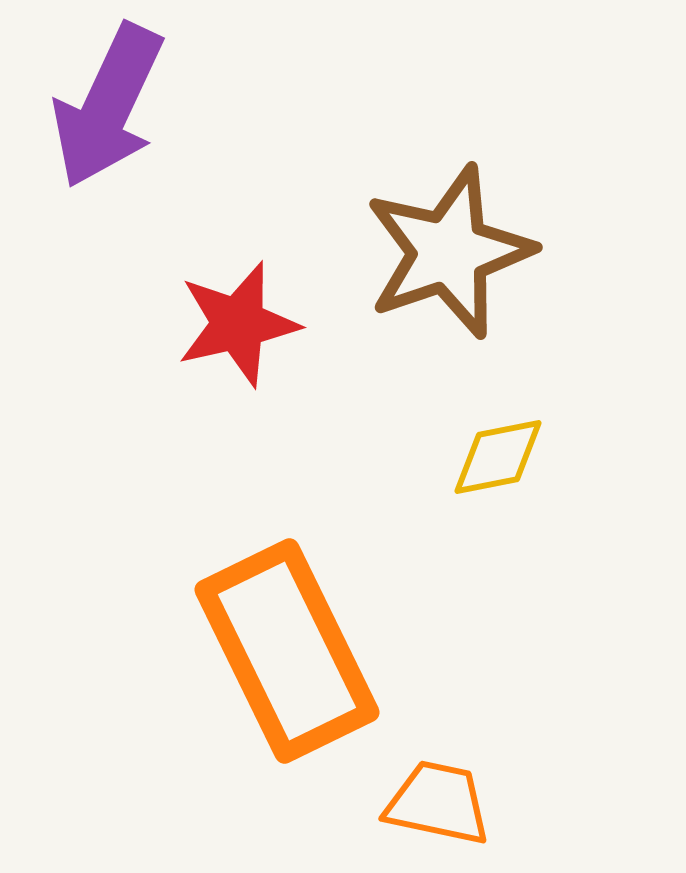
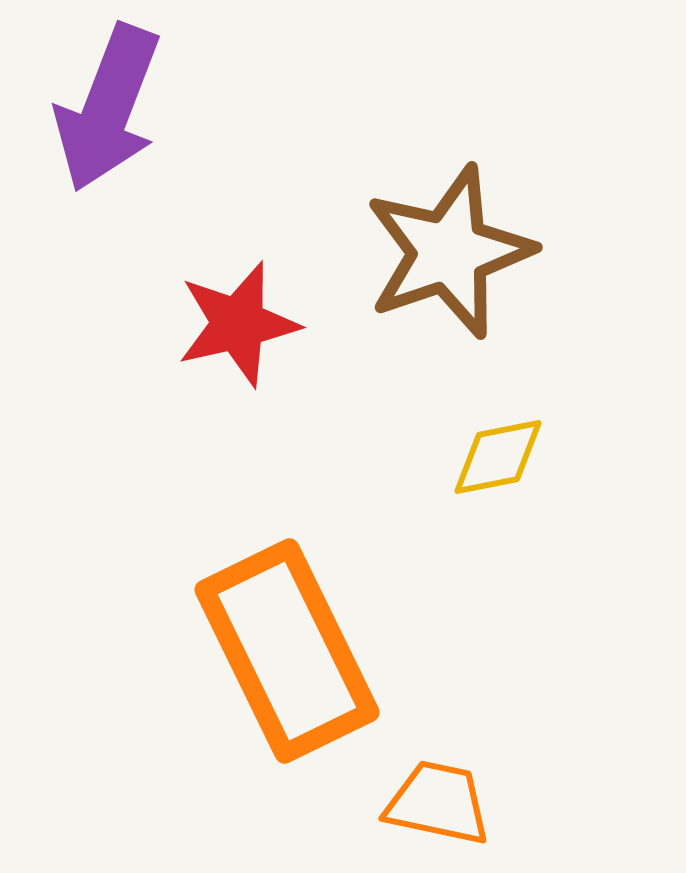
purple arrow: moved 2 px down; rotated 4 degrees counterclockwise
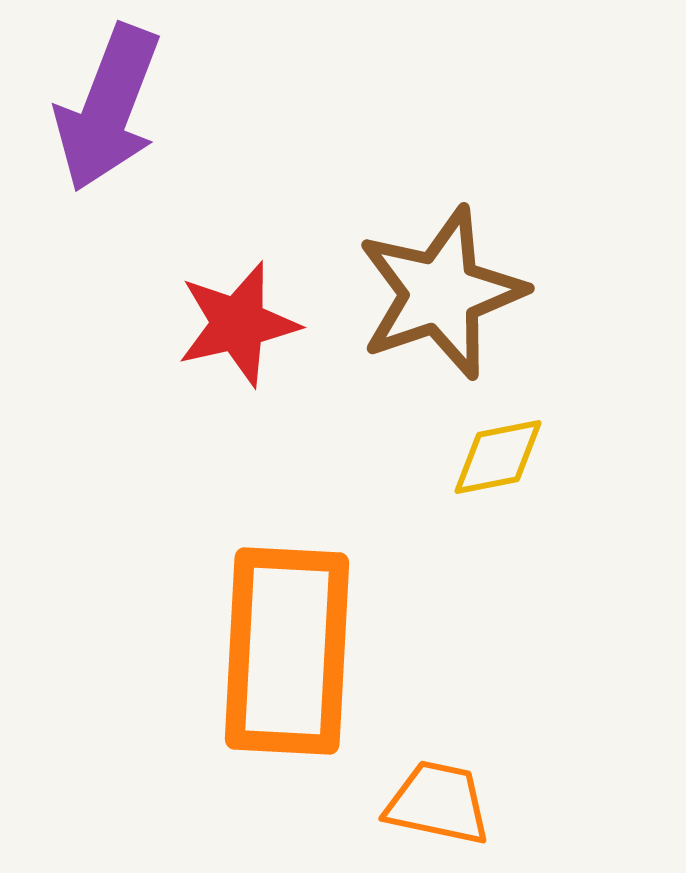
brown star: moved 8 px left, 41 px down
orange rectangle: rotated 29 degrees clockwise
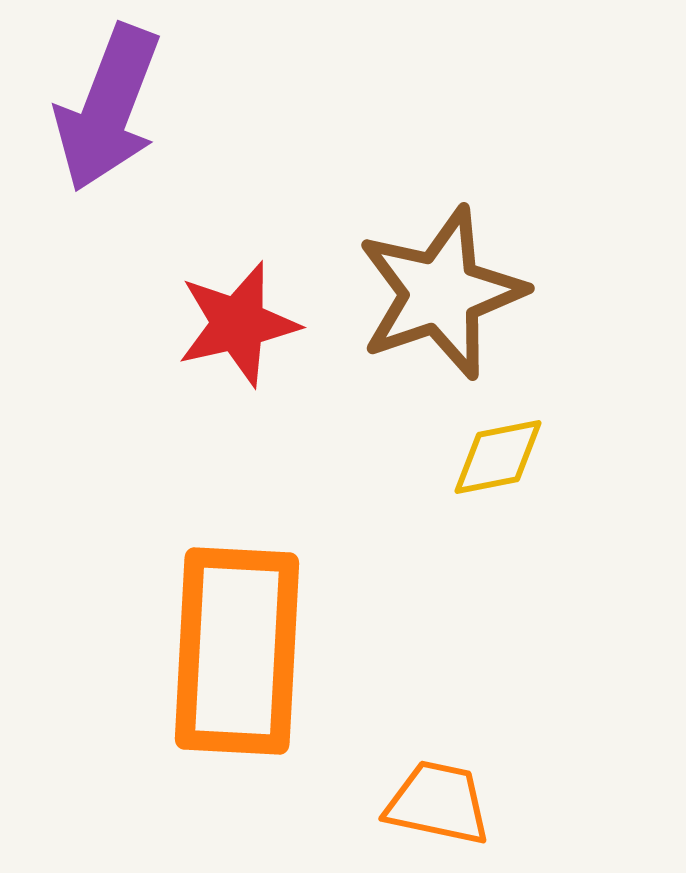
orange rectangle: moved 50 px left
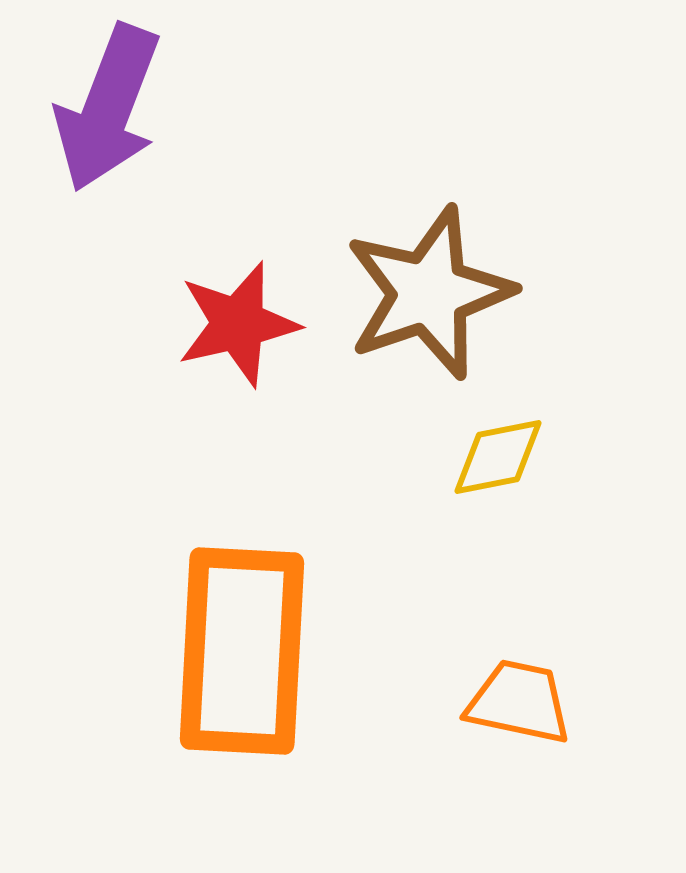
brown star: moved 12 px left
orange rectangle: moved 5 px right
orange trapezoid: moved 81 px right, 101 px up
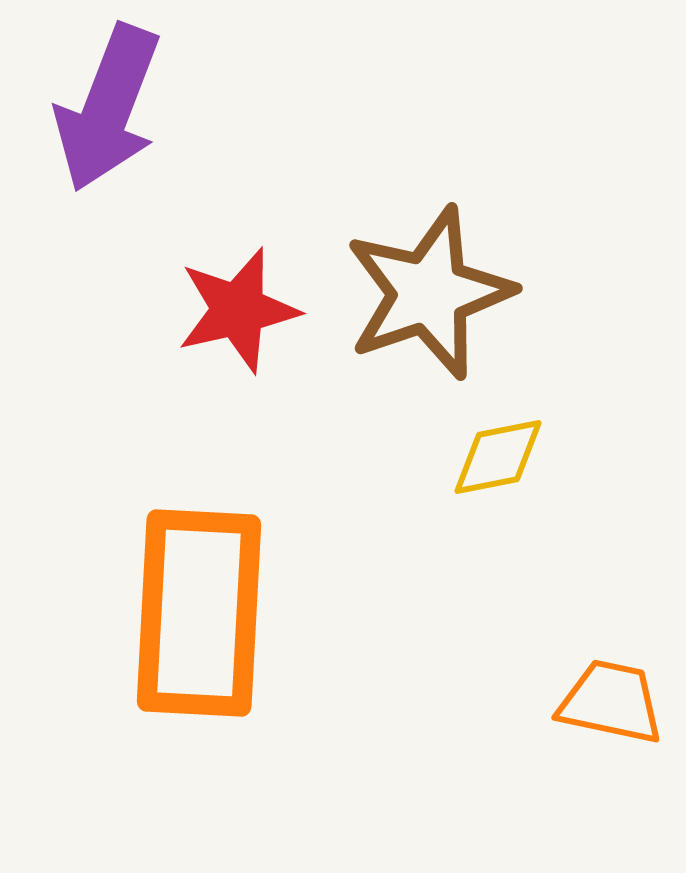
red star: moved 14 px up
orange rectangle: moved 43 px left, 38 px up
orange trapezoid: moved 92 px right
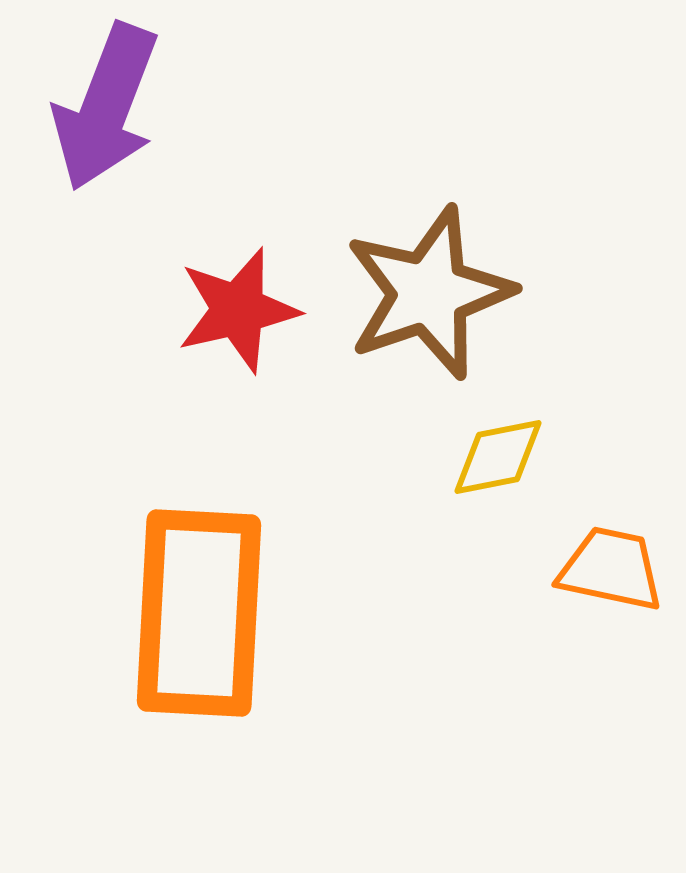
purple arrow: moved 2 px left, 1 px up
orange trapezoid: moved 133 px up
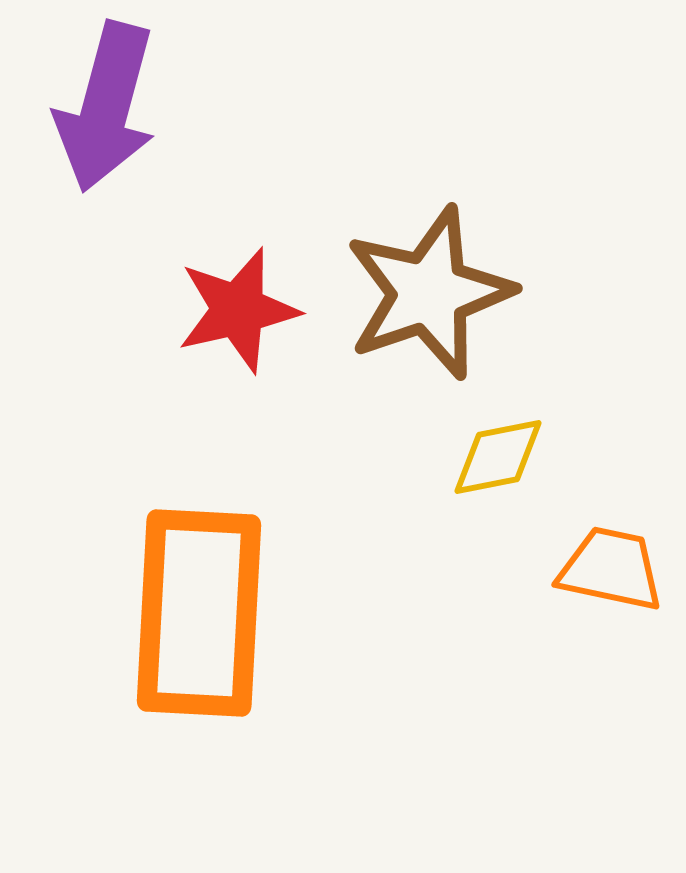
purple arrow: rotated 6 degrees counterclockwise
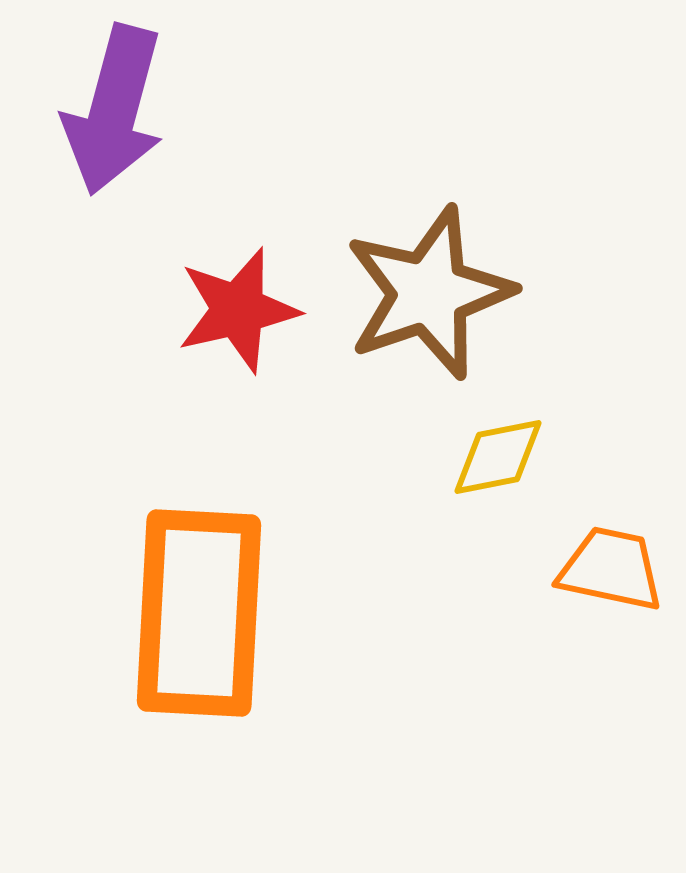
purple arrow: moved 8 px right, 3 px down
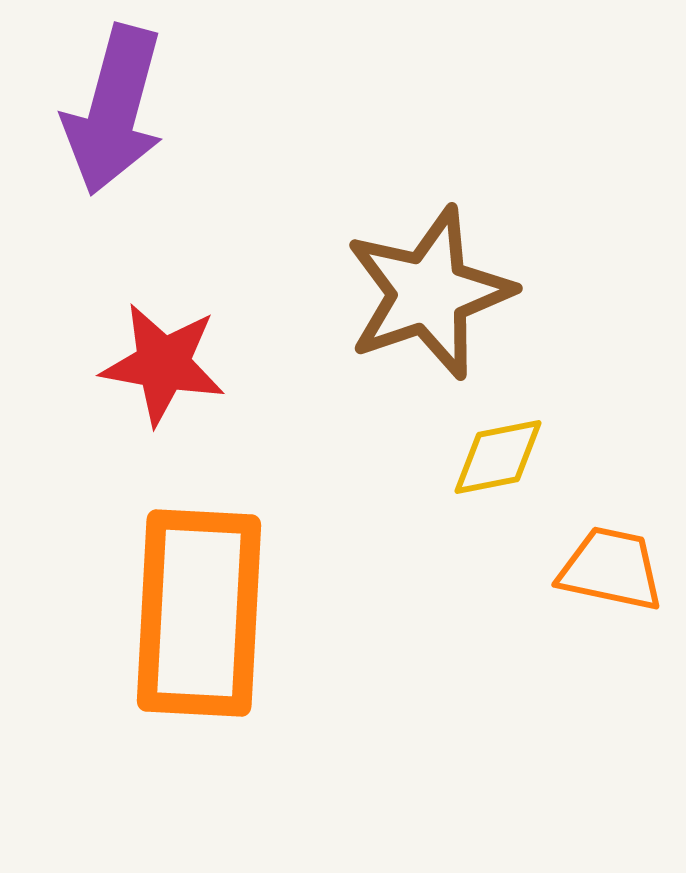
red star: moved 75 px left, 54 px down; rotated 23 degrees clockwise
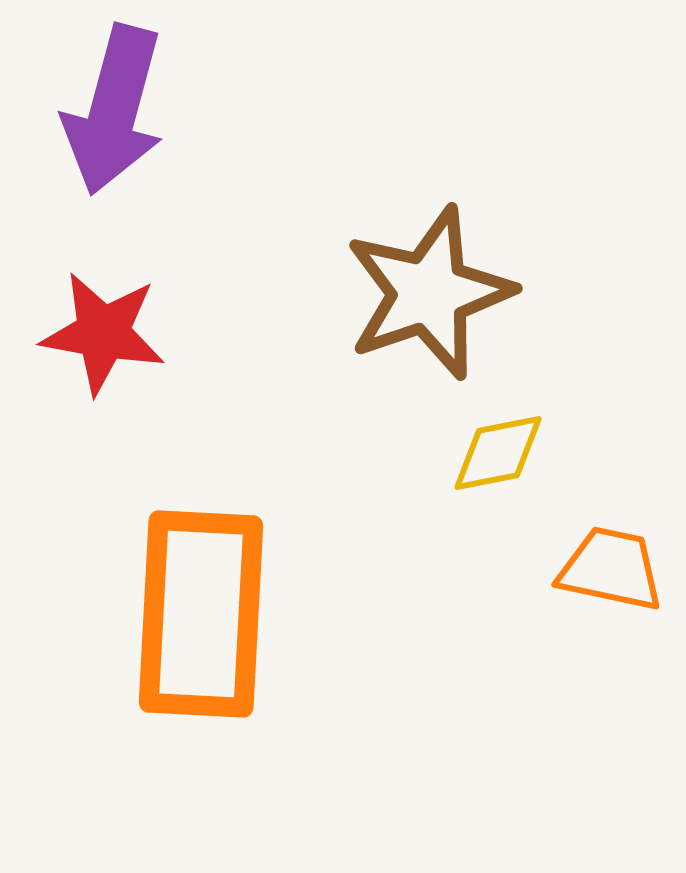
red star: moved 60 px left, 31 px up
yellow diamond: moved 4 px up
orange rectangle: moved 2 px right, 1 px down
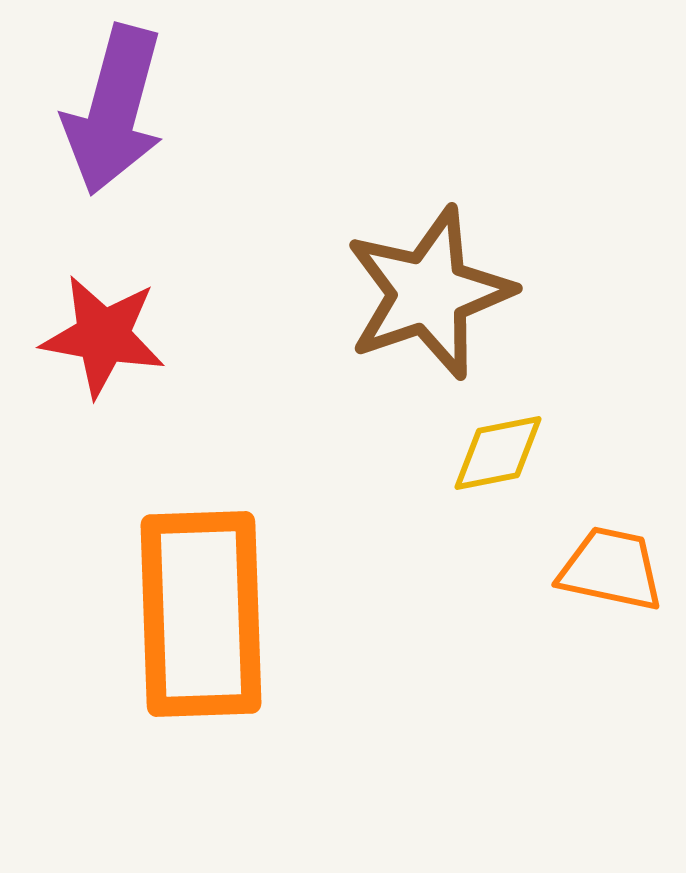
red star: moved 3 px down
orange rectangle: rotated 5 degrees counterclockwise
